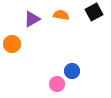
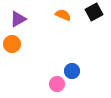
orange semicircle: moved 2 px right; rotated 14 degrees clockwise
purple triangle: moved 14 px left
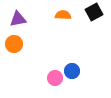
orange semicircle: rotated 21 degrees counterclockwise
purple triangle: rotated 18 degrees clockwise
orange circle: moved 2 px right
pink circle: moved 2 px left, 6 px up
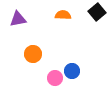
black square: moved 3 px right; rotated 12 degrees counterclockwise
orange circle: moved 19 px right, 10 px down
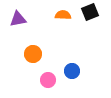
black square: moved 7 px left; rotated 18 degrees clockwise
pink circle: moved 7 px left, 2 px down
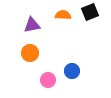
purple triangle: moved 14 px right, 6 px down
orange circle: moved 3 px left, 1 px up
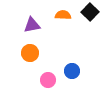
black square: rotated 24 degrees counterclockwise
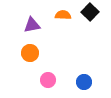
blue circle: moved 12 px right, 11 px down
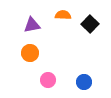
black square: moved 12 px down
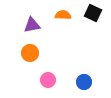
black square: moved 3 px right, 11 px up; rotated 18 degrees counterclockwise
